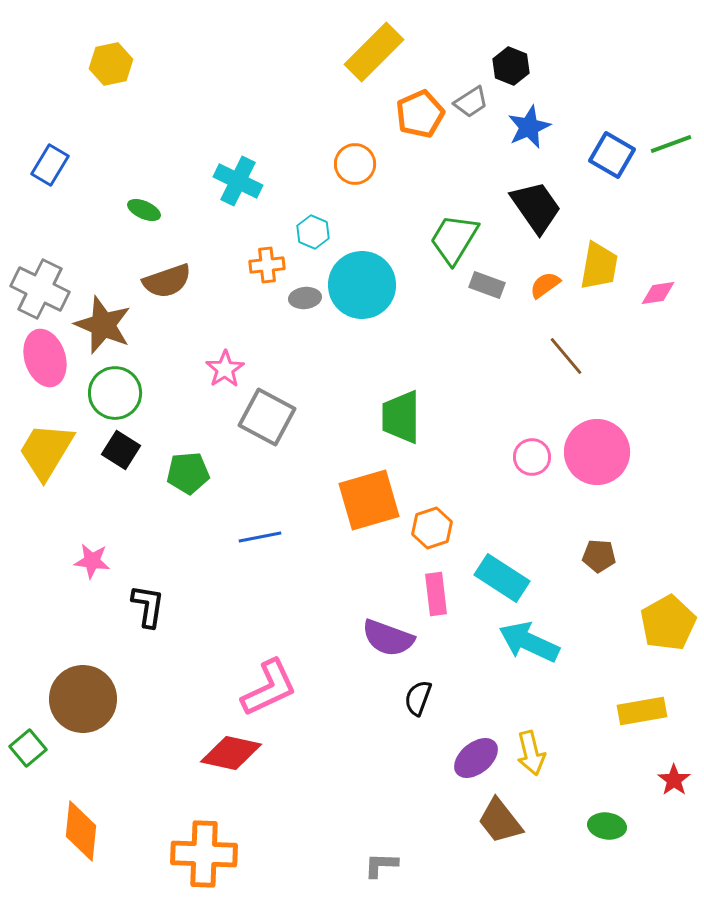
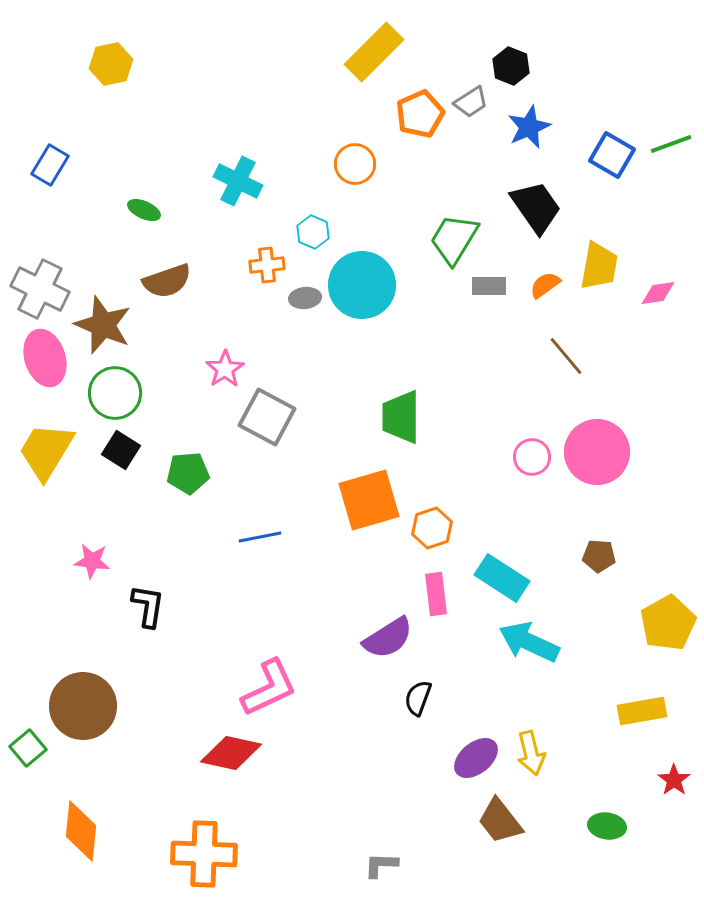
gray rectangle at (487, 285): moved 2 px right, 1 px down; rotated 20 degrees counterclockwise
purple semicircle at (388, 638): rotated 52 degrees counterclockwise
brown circle at (83, 699): moved 7 px down
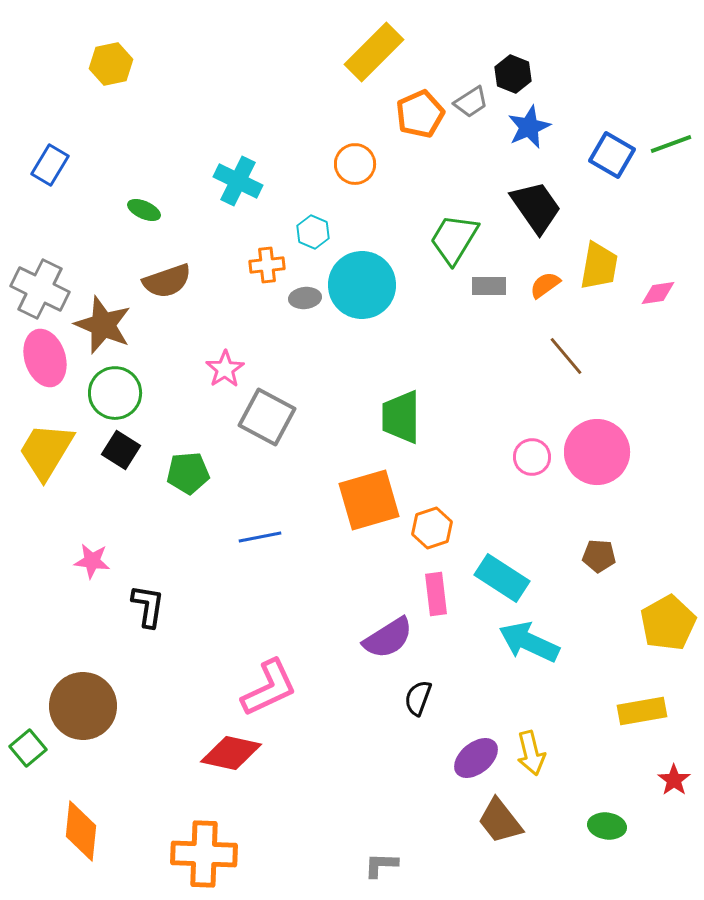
black hexagon at (511, 66): moved 2 px right, 8 px down
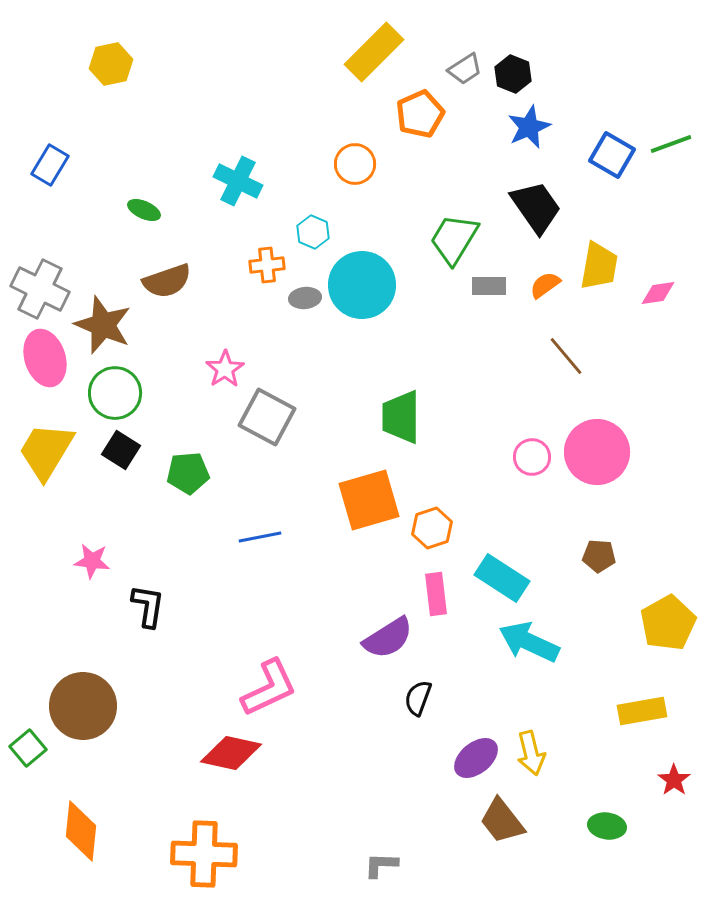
gray trapezoid at (471, 102): moved 6 px left, 33 px up
brown trapezoid at (500, 821): moved 2 px right
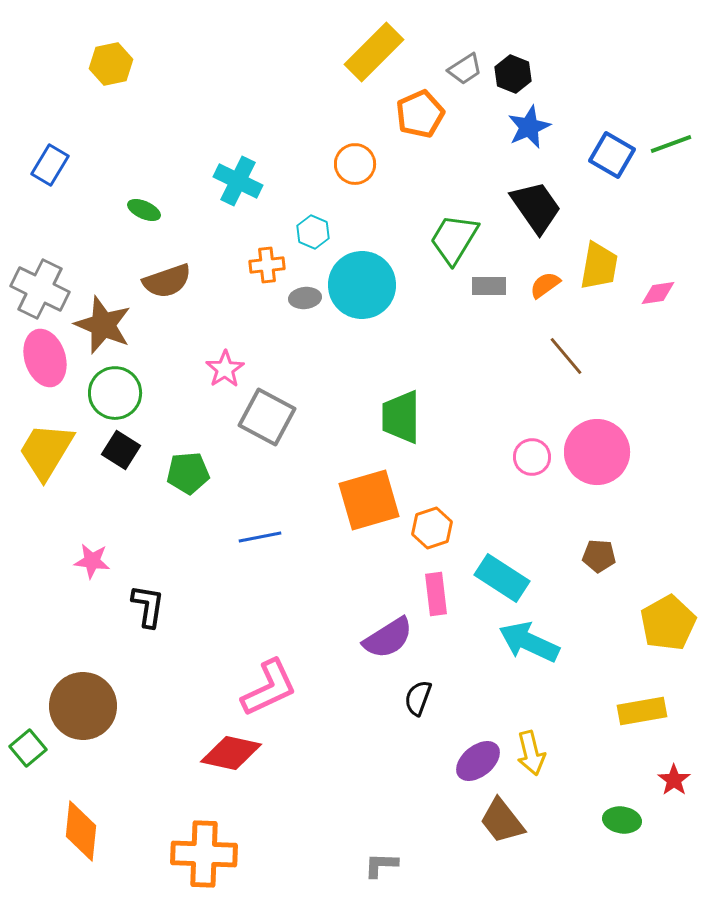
purple ellipse at (476, 758): moved 2 px right, 3 px down
green ellipse at (607, 826): moved 15 px right, 6 px up
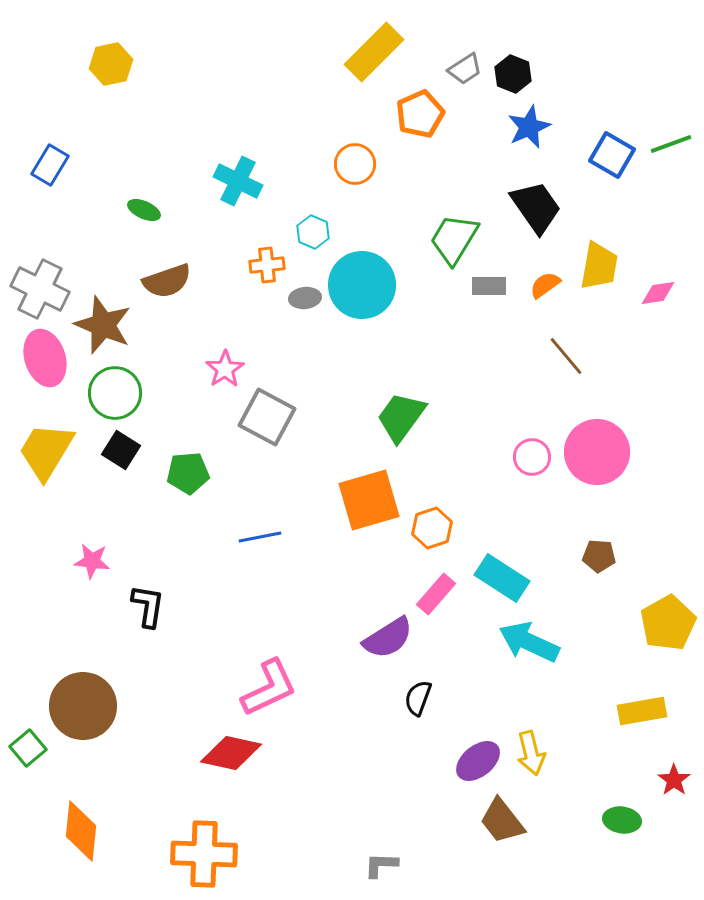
green trapezoid at (401, 417): rotated 36 degrees clockwise
pink rectangle at (436, 594): rotated 48 degrees clockwise
